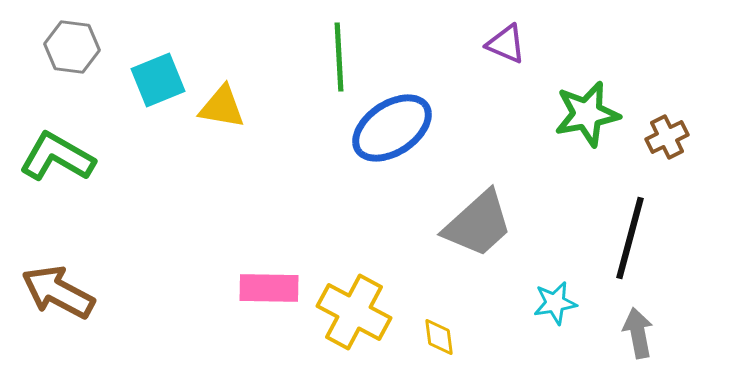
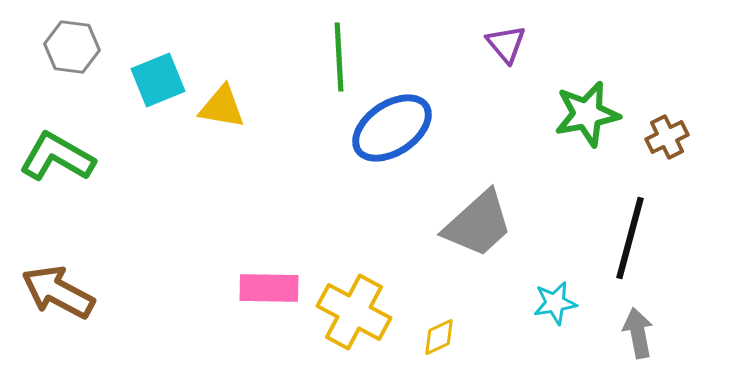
purple triangle: rotated 27 degrees clockwise
yellow diamond: rotated 72 degrees clockwise
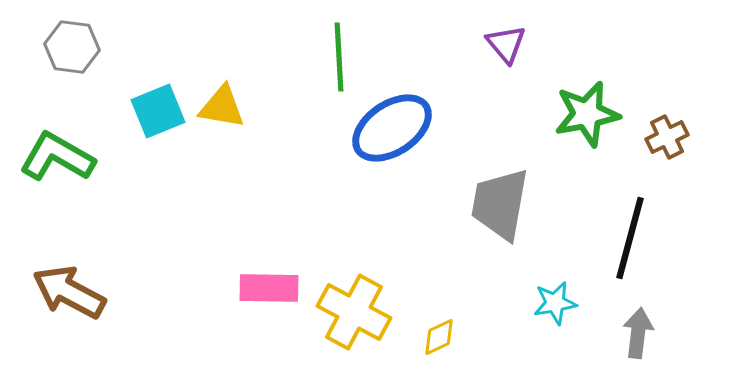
cyan square: moved 31 px down
gray trapezoid: moved 22 px right, 20 px up; rotated 142 degrees clockwise
brown arrow: moved 11 px right
gray arrow: rotated 18 degrees clockwise
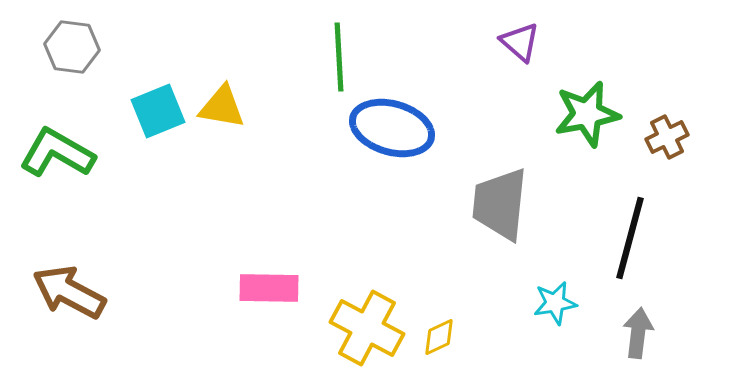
purple triangle: moved 14 px right, 2 px up; rotated 9 degrees counterclockwise
blue ellipse: rotated 50 degrees clockwise
green L-shape: moved 4 px up
gray trapezoid: rotated 4 degrees counterclockwise
yellow cross: moved 13 px right, 16 px down
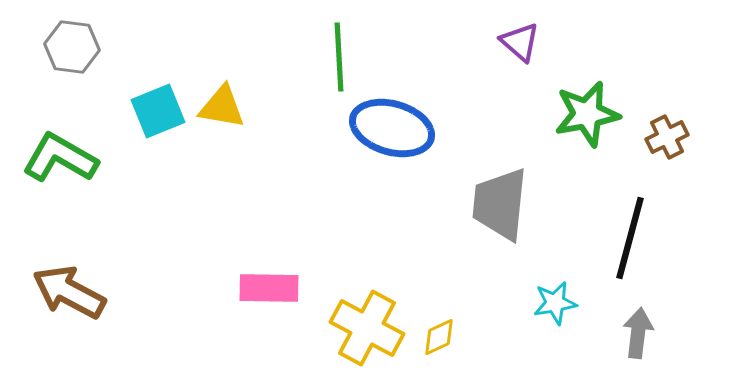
green L-shape: moved 3 px right, 5 px down
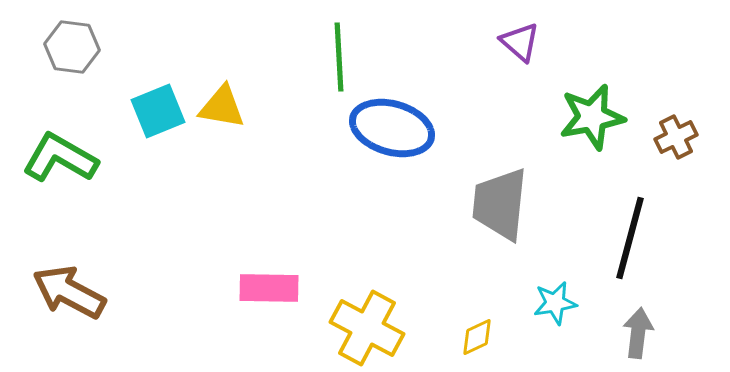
green star: moved 5 px right, 3 px down
brown cross: moved 9 px right
yellow diamond: moved 38 px right
